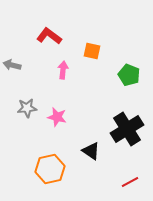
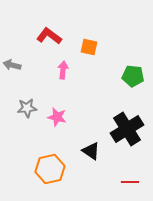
orange square: moved 3 px left, 4 px up
green pentagon: moved 4 px right, 1 px down; rotated 15 degrees counterclockwise
red line: rotated 30 degrees clockwise
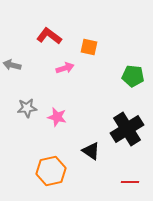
pink arrow: moved 2 px right, 2 px up; rotated 66 degrees clockwise
orange hexagon: moved 1 px right, 2 px down
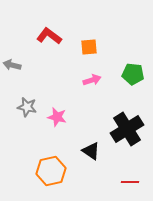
orange square: rotated 18 degrees counterclockwise
pink arrow: moved 27 px right, 12 px down
green pentagon: moved 2 px up
gray star: moved 1 px up; rotated 18 degrees clockwise
